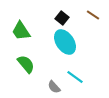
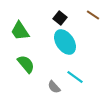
black square: moved 2 px left
green trapezoid: moved 1 px left
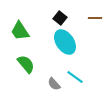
brown line: moved 2 px right, 3 px down; rotated 32 degrees counterclockwise
gray semicircle: moved 3 px up
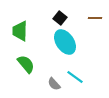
green trapezoid: rotated 35 degrees clockwise
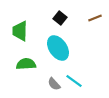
brown line: rotated 24 degrees counterclockwise
cyan ellipse: moved 7 px left, 6 px down
green semicircle: rotated 54 degrees counterclockwise
cyan line: moved 1 px left, 4 px down
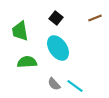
black square: moved 4 px left
green trapezoid: rotated 10 degrees counterclockwise
green semicircle: moved 1 px right, 2 px up
cyan line: moved 1 px right, 5 px down
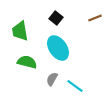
green semicircle: rotated 18 degrees clockwise
gray semicircle: moved 2 px left, 5 px up; rotated 72 degrees clockwise
